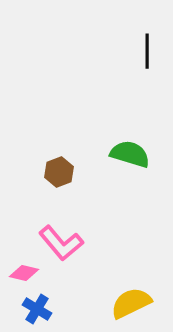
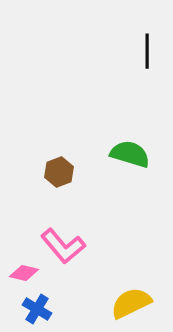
pink L-shape: moved 2 px right, 3 px down
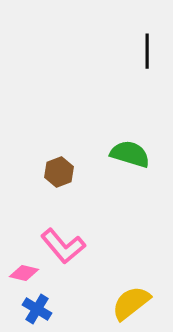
yellow semicircle: rotated 12 degrees counterclockwise
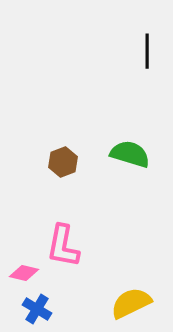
brown hexagon: moved 4 px right, 10 px up
pink L-shape: rotated 51 degrees clockwise
yellow semicircle: rotated 12 degrees clockwise
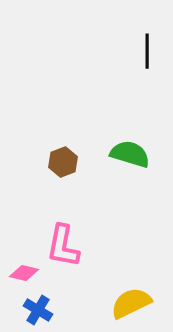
blue cross: moved 1 px right, 1 px down
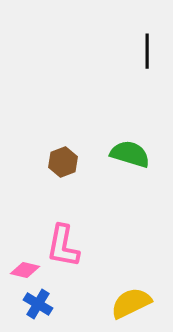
pink diamond: moved 1 px right, 3 px up
blue cross: moved 6 px up
